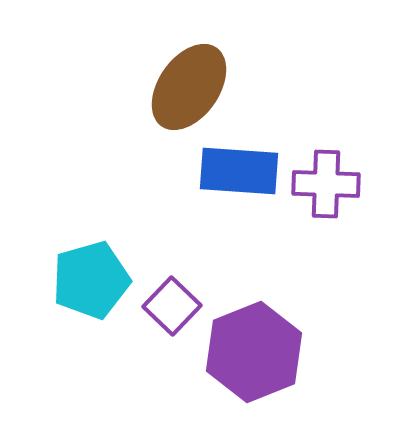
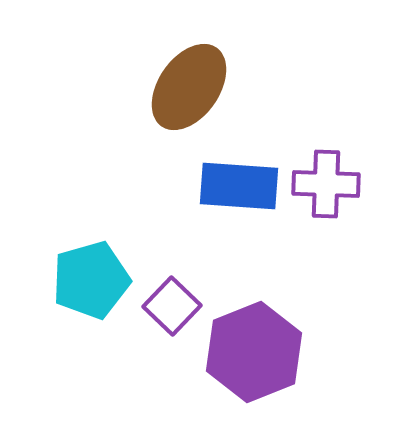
blue rectangle: moved 15 px down
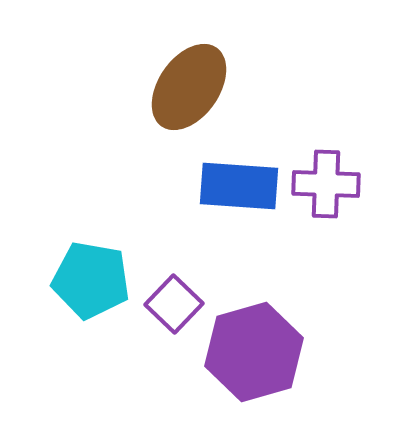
cyan pentagon: rotated 26 degrees clockwise
purple square: moved 2 px right, 2 px up
purple hexagon: rotated 6 degrees clockwise
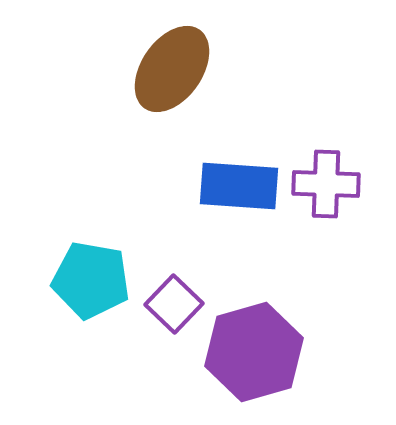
brown ellipse: moved 17 px left, 18 px up
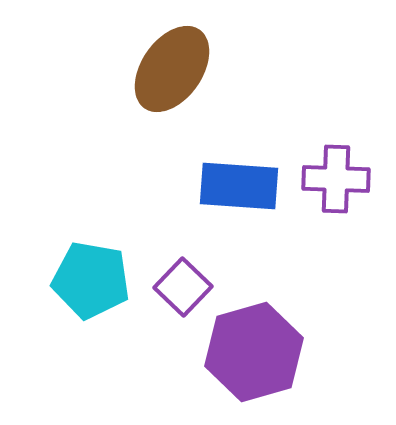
purple cross: moved 10 px right, 5 px up
purple square: moved 9 px right, 17 px up
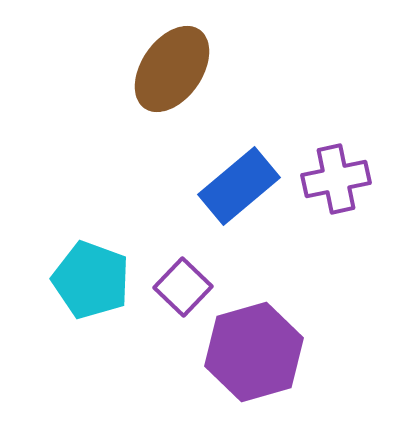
purple cross: rotated 14 degrees counterclockwise
blue rectangle: rotated 44 degrees counterclockwise
cyan pentagon: rotated 10 degrees clockwise
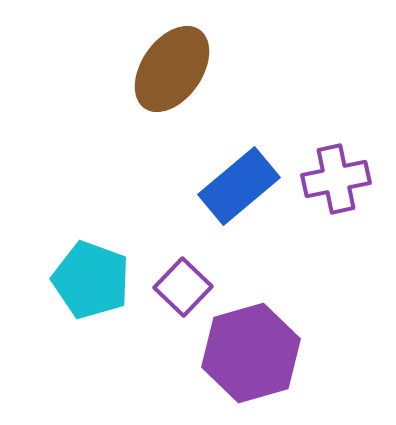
purple hexagon: moved 3 px left, 1 px down
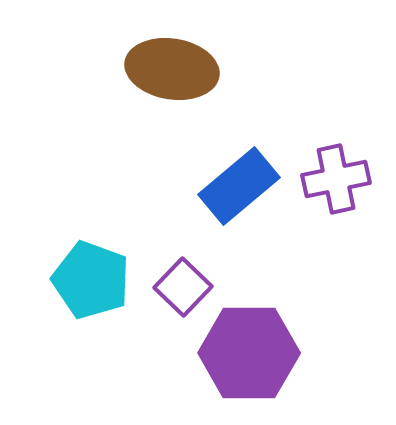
brown ellipse: rotated 64 degrees clockwise
purple hexagon: moved 2 px left; rotated 16 degrees clockwise
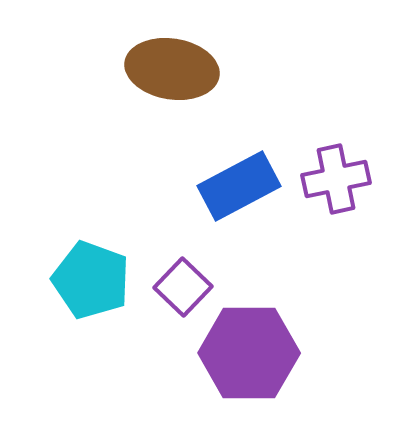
blue rectangle: rotated 12 degrees clockwise
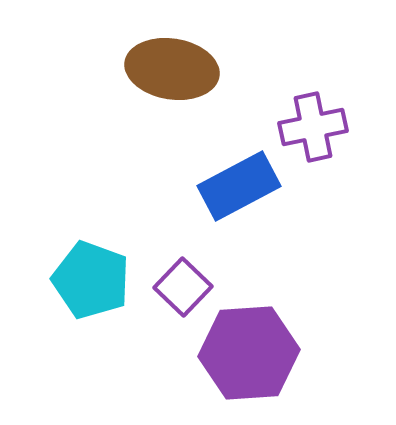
purple cross: moved 23 px left, 52 px up
purple hexagon: rotated 4 degrees counterclockwise
